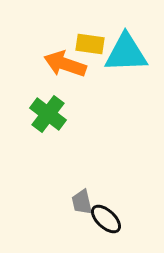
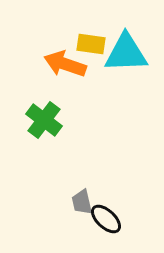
yellow rectangle: moved 1 px right
green cross: moved 4 px left, 6 px down
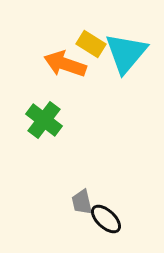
yellow rectangle: rotated 24 degrees clockwise
cyan triangle: rotated 48 degrees counterclockwise
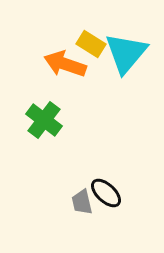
black ellipse: moved 26 px up
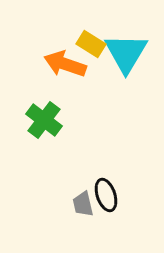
cyan triangle: rotated 9 degrees counterclockwise
black ellipse: moved 2 px down; rotated 28 degrees clockwise
gray trapezoid: moved 1 px right, 2 px down
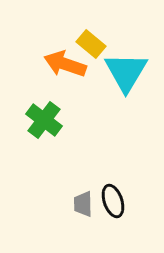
yellow rectangle: rotated 8 degrees clockwise
cyan triangle: moved 19 px down
black ellipse: moved 7 px right, 6 px down
gray trapezoid: rotated 12 degrees clockwise
